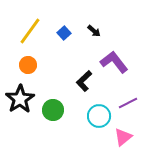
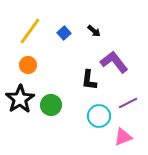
black L-shape: moved 5 px right, 1 px up; rotated 40 degrees counterclockwise
green circle: moved 2 px left, 5 px up
pink triangle: rotated 18 degrees clockwise
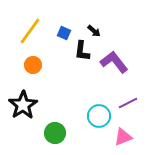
blue square: rotated 24 degrees counterclockwise
orange circle: moved 5 px right
black L-shape: moved 7 px left, 29 px up
black star: moved 3 px right, 6 px down
green circle: moved 4 px right, 28 px down
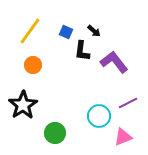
blue square: moved 2 px right, 1 px up
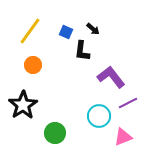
black arrow: moved 1 px left, 2 px up
purple L-shape: moved 3 px left, 15 px down
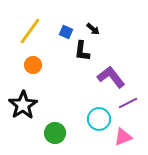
cyan circle: moved 3 px down
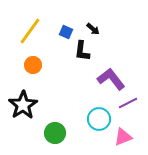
purple L-shape: moved 2 px down
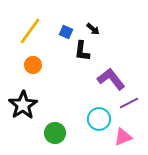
purple line: moved 1 px right
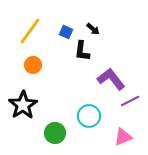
purple line: moved 1 px right, 2 px up
cyan circle: moved 10 px left, 3 px up
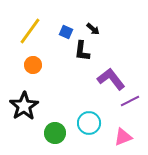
black star: moved 1 px right, 1 px down
cyan circle: moved 7 px down
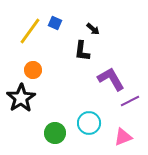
blue square: moved 11 px left, 9 px up
orange circle: moved 5 px down
purple L-shape: rotated 8 degrees clockwise
black star: moved 3 px left, 8 px up
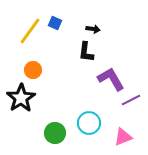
black arrow: rotated 32 degrees counterclockwise
black L-shape: moved 4 px right, 1 px down
purple line: moved 1 px right, 1 px up
